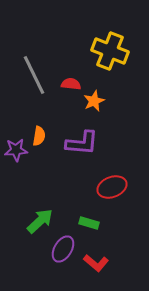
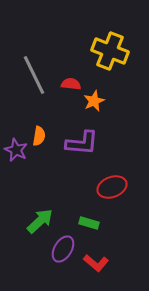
purple star: rotated 30 degrees clockwise
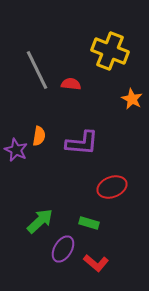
gray line: moved 3 px right, 5 px up
orange star: moved 38 px right, 2 px up; rotated 20 degrees counterclockwise
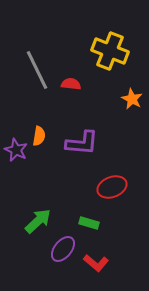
green arrow: moved 2 px left
purple ellipse: rotated 8 degrees clockwise
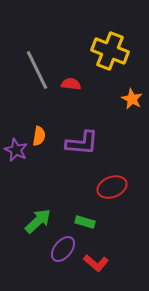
green rectangle: moved 4 px left, 1 px up
